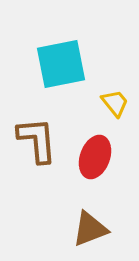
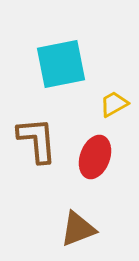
yellow trapezoid: moved 1 px left, 1 px down; rotated 80 degrees counterclockwise
brown triangle: moved 12 px left
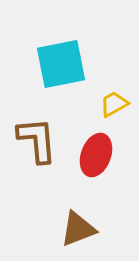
red ellipse: moved 1 px right, 2 px up
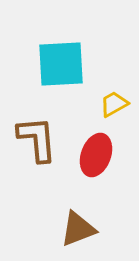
cyan square: rotated 8 degrees clockwise
brown L-shape: moved 1 px up
